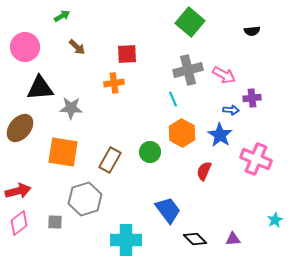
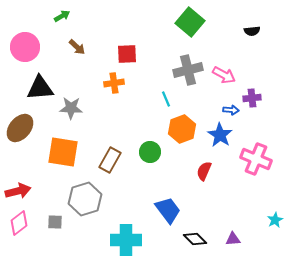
cyan line: moved 7 px left
orange hexagon: moved 4 px up; rotated 12 degrees clockwise
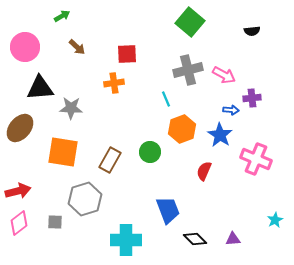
blue trapezoid: rotated 16 degrees clockwise
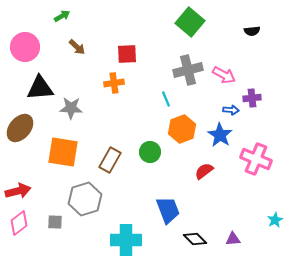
red semicircle: rotated 30 degrees clockwise
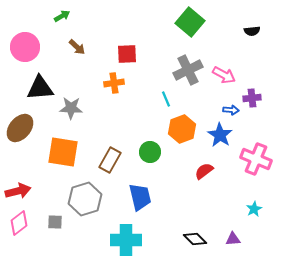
gray cross: rotated 12 degrees counterclockwise
blue trapezoid: moved 28 px left, 13 px up; rotated 8 degrees clockwise
cyan star: moved 21 px left, 11 px up
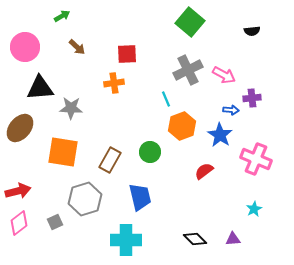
orange hexagon: moved 3 px up
gray square: rotated 28 degrees counterclockwise
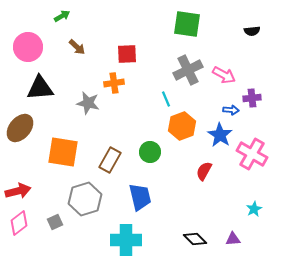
green square: moved 3 px left, 2 px down; rotated 32 degrees counterclockwise
pink circle: moved 3 px right
gray star: moved 17 px right, 5 px up; rotated 10 degrees clockwise
pink cross: moved 4 px left, 5 px up; rotated 8 degrees clockwise
red semicircle: rotated 24 degrees counterclockwise
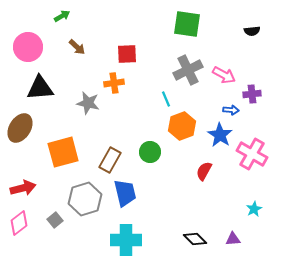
purple cross: moved 4 px up
brown ellipse: rotated 8 degrees counterclockwise
orange square: rotated 24 degrees counterclockwise
red arrow: moved 5 px right, 3 px up
blue trapezoid: moved 15 px left, 4 px up
gray square: moved 2 px up; rotated 14 degrees counterclockwise
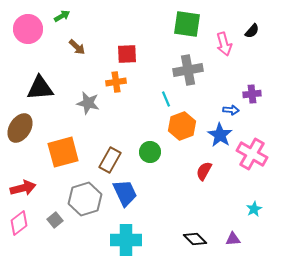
black semicircle: rotated 42 degrees counterclockwise
pink circle: moved 18 px up
gray cross: rotated 16 degrees clockwise
pink arrow: moved 31 px up; rotated 45 degrees clockwise
orange cross: moved 2 px right, 1 px up
blue trapezoid: rotated 12 degrees counterclockwise
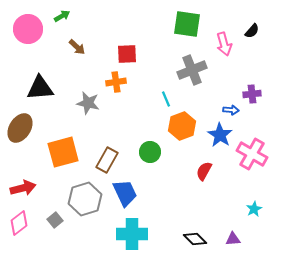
gray cross: moved 4 px right; rotated 12 degrees counterclockwise
brown rectangle: moved 3 px left
cyan cross: moved 6 px right, 6 px up
